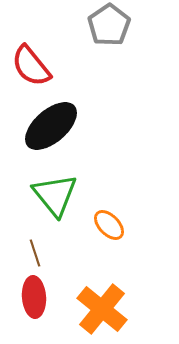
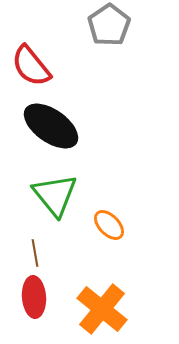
black ellipse: rotated 76 degrees clockwise
brown line: rotated 8 degrees clockwise
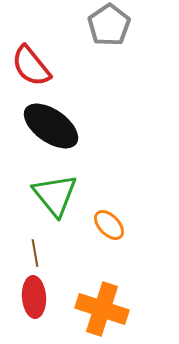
orange cross: rotated 21 degrees counterclockwise
